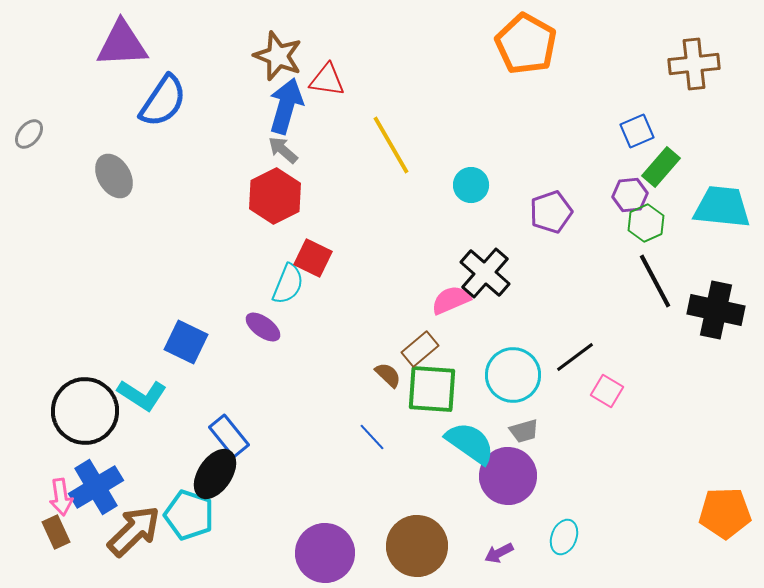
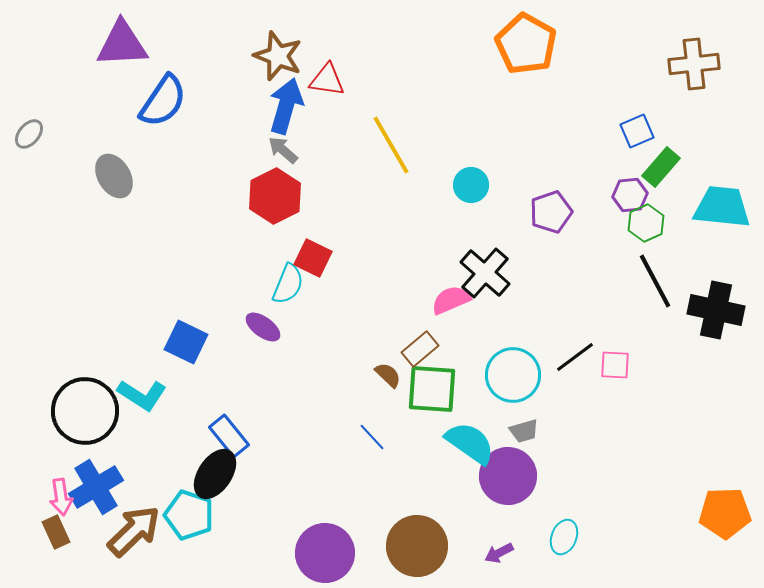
pink square at (607, 391): moved 8 px right, 26 px up; rotated 28 degrees counterclockwise
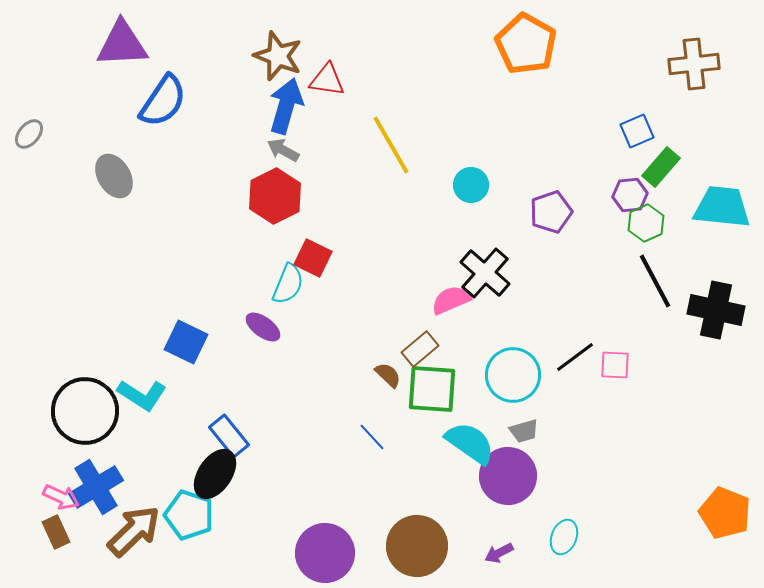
gray arrow at (283, 150): rotated 12 degrees counterclockwise
pink arrow at (61, 497): rotated 57 degrees counterclockwise
orange pentagon at (725, 513): rotated 24 degrees clockwise
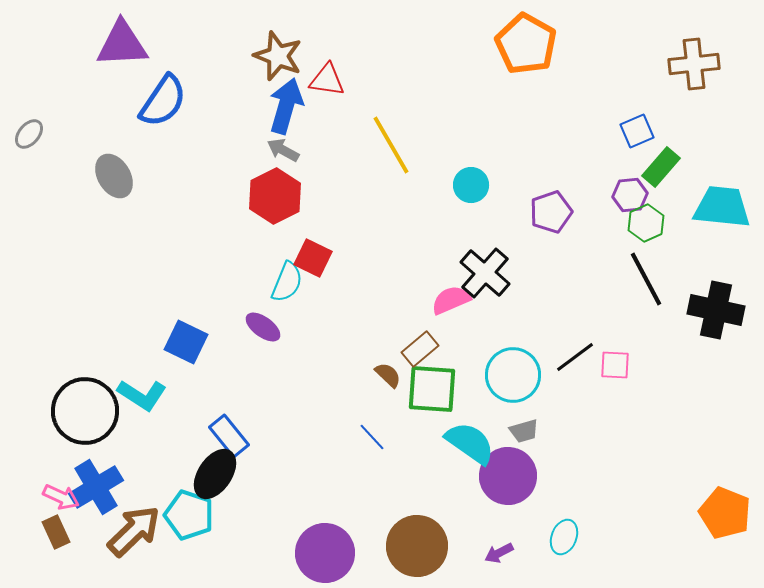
black line at (655, 281): moved 9 px left, 2 px up
cyan semicircle at (288, 284): moved 1 px left, 2 px up
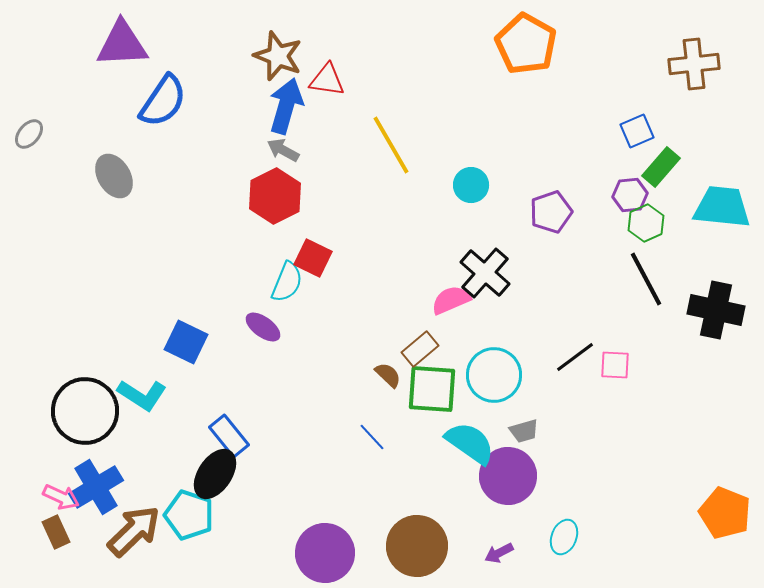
cyan circle at (513, 375): moved 19 px left
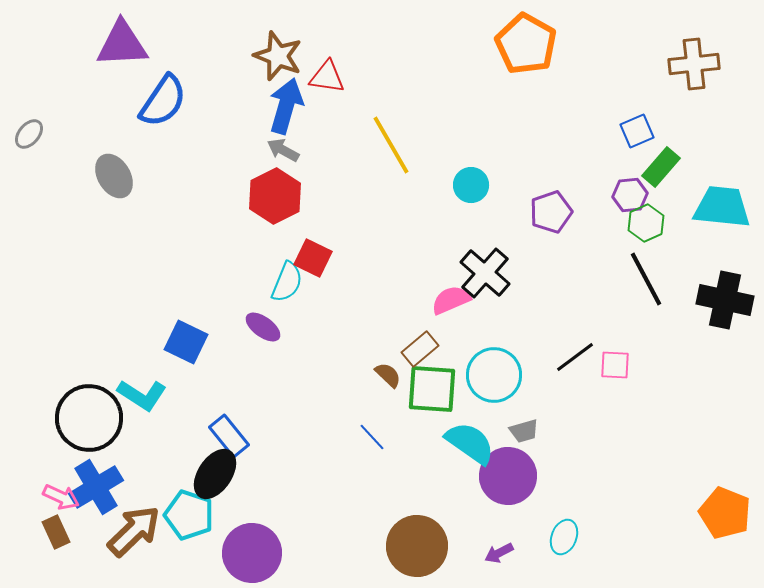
red triangle at (327, 80): moved 3 px up
black cross at (716, 310): moved 9 px right, 10 px up
black circle at (85, 411): moved 4 px right, 7 px down
purple circle at (325, 553): moved 73 px left
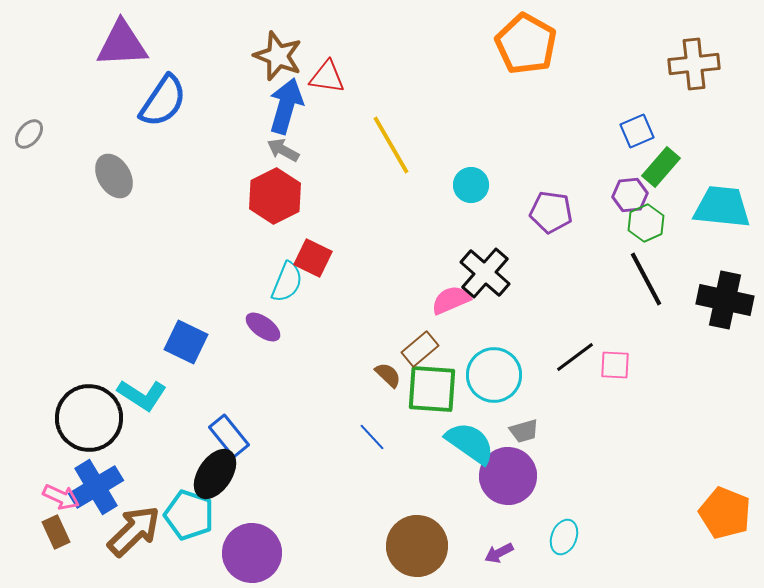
purple pentagon at (551, 212): rotated 27 degrees clockwise
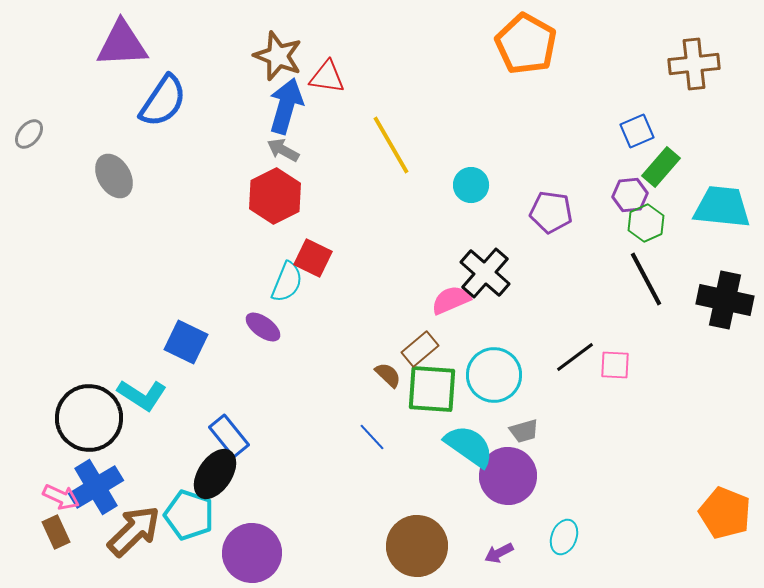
cyan semicircle at (470, 443): moved 1 px left, 3 px down
